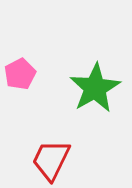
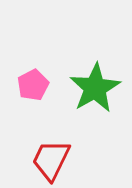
pink pentagon: moved 13 px right, 11 px down
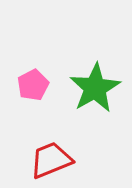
red trapezoid: rotated 42 degrees clockwise
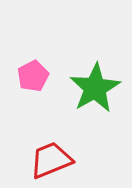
pink pentagon: moved 9 px up
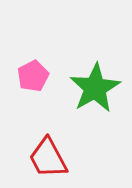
red trapezoid: moved 3 px left, 2 px up; rotated 96 degrees counterclockwise
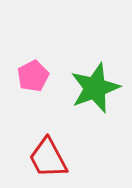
green star: rotated 9 degrees clockwise
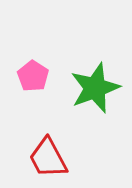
pink pentagon: rotated 12 degrees counterclockwise
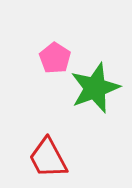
pink pentagon: moved 22 px right, 18 px up
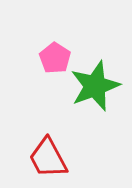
green star: moved 2 px up
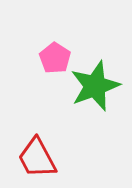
red trapezoid: moved 11 px left
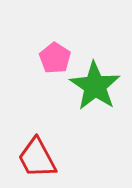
green star: rotated 18 degrees counterclockwise
